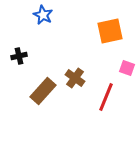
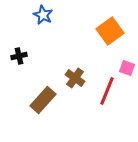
orange square: rotated 24 degrees counterclockwise
brown rectangle: moved 9 px down
red line: moved 1 px right, 6 px up
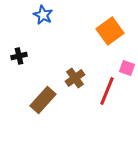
brown cross: rotated 18 degrees clockwise
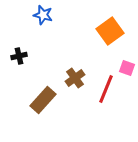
blue star: rotated 12 degrees counterclockwise
red line: moved 1 px left, 2 px up
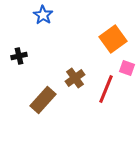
blue star: rotated 18 degrees clockwise
orange square: moved 3 px right, 8 px down
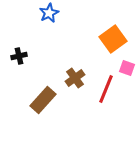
blue star: moved 6 px right, 2 px up; rotated 12 degrees clockwise
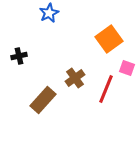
orange square: moved 4 px left
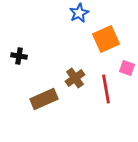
blue star: moved 30 px right
orange square: moved 3 px left; rotated 12 degrees clockwise
black cross: rotated 21 degrees clockwise
red line: rotated 32 degrees counterclockwise
brown rectangle: moved 1 px right, 1 px up; rotated 24 degrees clockwise
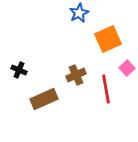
orange square: moved 2 px right
black cross: moved 14 px down; rotated 14 degrees clockwise
pink square: rotated 28 degrees clockwise
brown cross: moved 1 px right, 3 px up; rotated 12 degrees clockwise
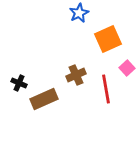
black cross: moved 13 px down
